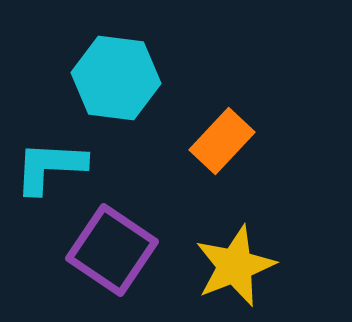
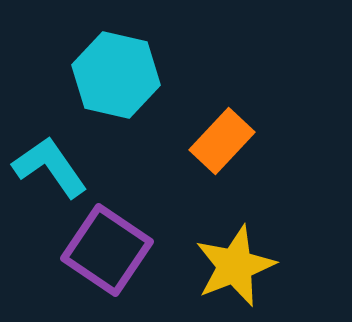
cyan hexagon: moved 3 px up; rotated 6 degrees clockwise
cyan L-shape: rotated 52 degrees clockwise
purple square: moved 5 px left
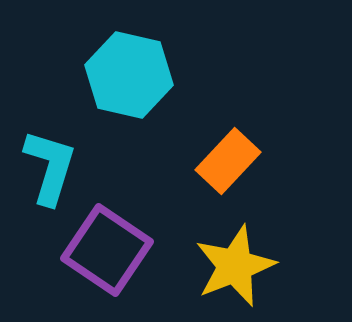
cyan hexagon: moved 13 px right
orange rectangle: moved 6 px right, 20 px down
cyan L-shape: rotated 52 degrees clockwise
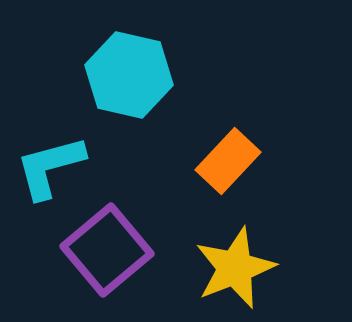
cyan L-shape: rotated 122 degrees counterclockwise
purple square: rotated 16 degrees clockwise
yellow star: moved 2 px down
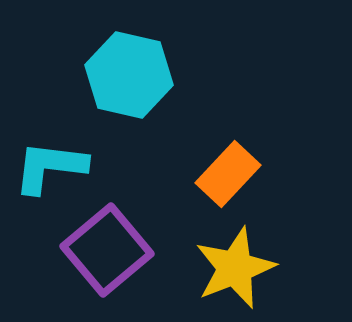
orange rectangle: moved 13 px down
cyan L-shape: rotated 22 degrees clockwise
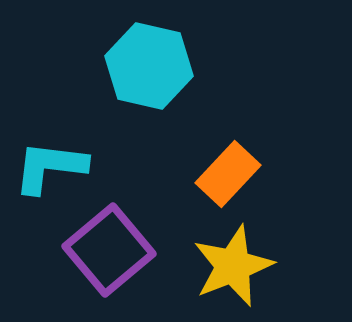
cyan hexagon: moved 20 px right, 9 px up
purple square: moved 2 px right
yellow star: moved 2 px left, 2 px up
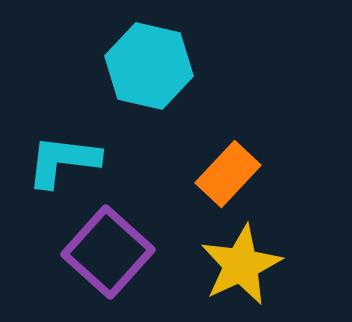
cyan L-shape: moved 13 px right, 6 px up
purple square: moved 1 px left, 2 px down; rotated 8 degrees counterclockwise
yellow star: moved 8 px right, 1 px up; rotated 4 degrees counterclockwise
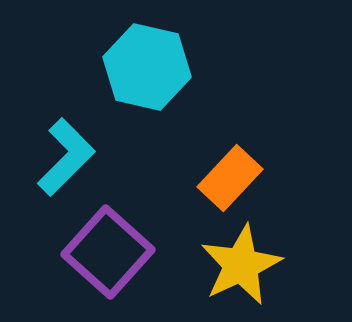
cyan hexagon: moved 2 px left, 1 px down
cyan L-shape: moved 3 px right, 4 px up; rotated 128 degrees clockwise
orange rectangle: moved 2 px right, 4 px down
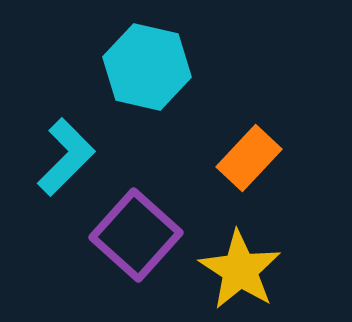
orange rectangle: moved 19 px right, 20 px up
purple square: moved 28 px right, 17 px up
yellow star: moved 1 px left, 5 px down; rotated 14 degrees counterclockwise
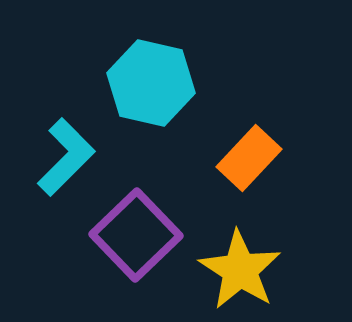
cyan hexagon: moved 4 px right, 16 px down
purple square: rotated 4 degrees clockwise
